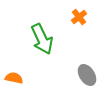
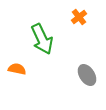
orange semicircle: moved 3 px right, 9 px up
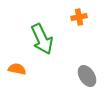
orange cross: rotated 28 degrees clockwise
gray ellipse: moved 1 px down
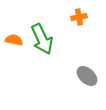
orange semicircle: moved 3 px left, 29 px up
gray ellipse: rotated 15 degrees counterclockwise
